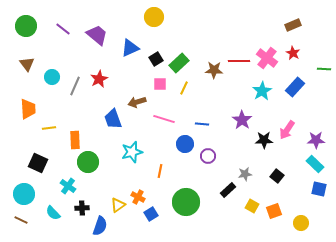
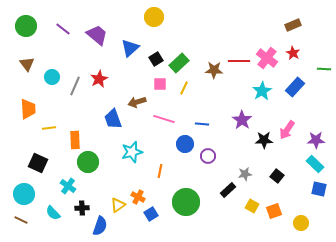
blue triangle at (130, 48): rotated 18 degrees counterclockwise
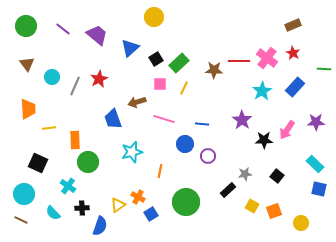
purple star at (316, 140): moved 18 px up
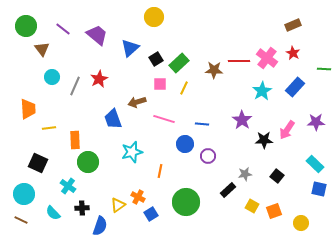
brown triangle at (27, 64): moved 15 px right, 15 px up
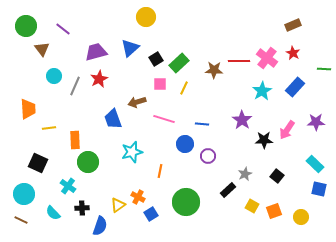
yellow circle at (154, 17): moved 8 px left
purple trapezoid at (97, 35): moved 1 px left, 17 px down; rotated 55 degrees counterclockwise
cyan circle at (52, 77): moved 2 px right, 1 px up
gray star at (245, 174): rotated 16 degrees counterclockwise
yellow circle at (301, 223): moved 6 px up
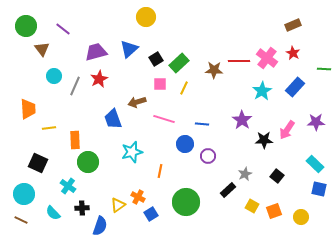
blue triangle at (130, 48): moved 1 px left, 1 px down
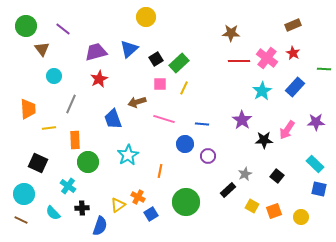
brown star at (214, 70): moved 17 px right, 37 px up
gray line at (75, 86): moved 4 px left, 18 px down
cyan star at (132, 152): moved 4 px left, 3 px down; rotated 15 degrees counterclockwise
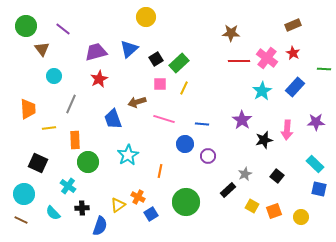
pink arrow at (287, 130): rotated 30 degrees counterclockwise
black star at (264, 140): rotated 12 degrees counterclockwise
